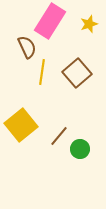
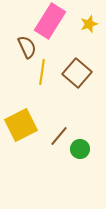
brown square: rotated 8 degrees counterclockwise
yellow square: rotated 12 degrees clockwise
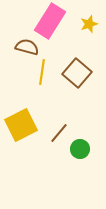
brown semicircle: rotated 50 degrees counterclockwise
brown line: moved 3 px up
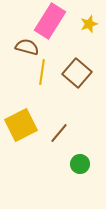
green circle: moved 15 px down
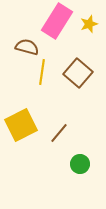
pink rectangle: moved 7 px right
brown square: moved 1 px right
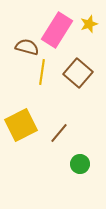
pink rectangle: moved 9 px down
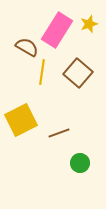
brown semicircle: rotated 15 degrees clockwise
yellow square: moved 5 px up
brown line: rotated 30 degrees clockwise
green circle: moved 1 px up
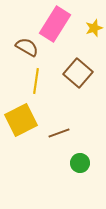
yellow star: moved 5 px right, 4 px down
pink rectangle: moved 2 px left, 6 px up
yellow line: moved 6 px left, 9 px down
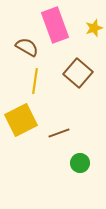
pink rectangle: moved 1 px down; rotated 52 degrees counterclockwise
yellow line: moved 1 px left
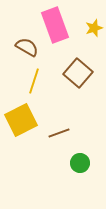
yellow line: moved 1 px left; rotated 10 degrees clockwise
